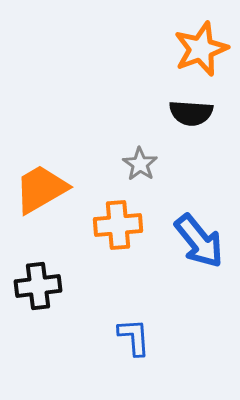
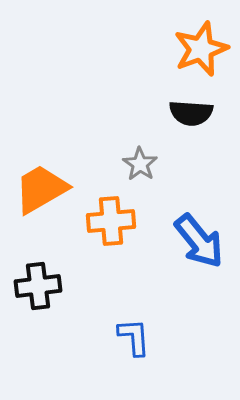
orange cross: moved 7 px left, 4 px up
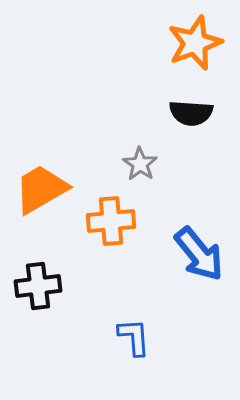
orange star: moved 6 px left, 6 px up
blue arrow: moved 13 px down
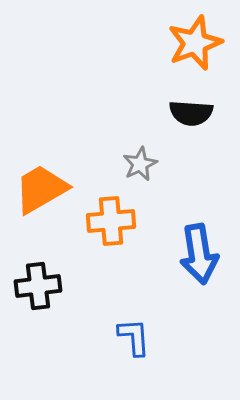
gray star: rotated 12 degrees clockwise
blue arrow: rotated 30 degrees clockwise
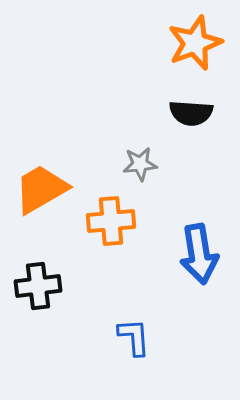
gray star: rotated 20 degrees clockwise
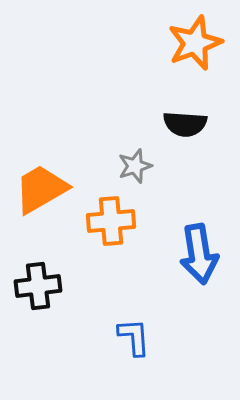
black semicircle: moved 6 px left, 11 px down
gray star: moved 5 px left, 2 px down; rotated 12 degrees counterclockwise
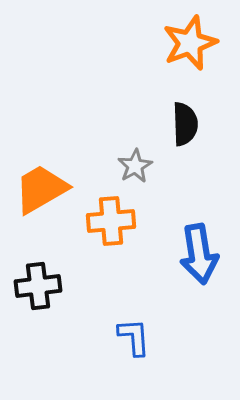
orange star: moved 5 px left
black semicircle: rotated 96 degrees counterclockwise
gray star: rotated 12 degrees counterclockwise
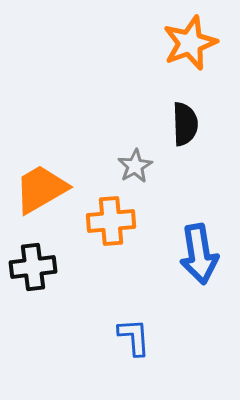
black cross: moved 5 px left, 19 px up
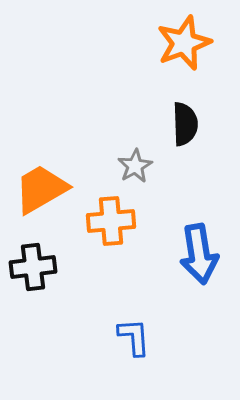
orange star: moved 6 px left
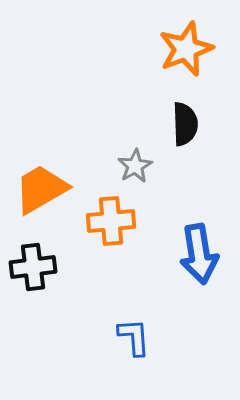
orange star: moved 2 px right, 6 px down
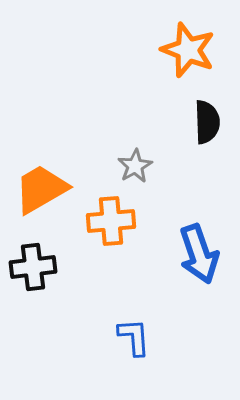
orange star: moved 2 px right, 1 px down; rotated 30 degrees counterclockwise
black semicircle: moved 22 px right, 2 px up
blue arrow: rotated 10 degrees counterclockwise
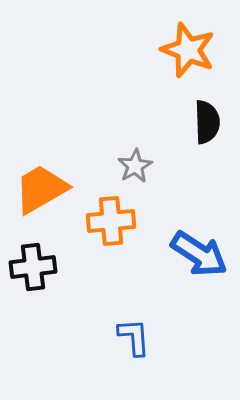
blue arrow: rotated 38 degrees counterclockwise
